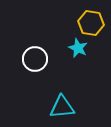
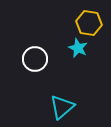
yellow hexagon: moved 2 px left
cyan triangle: rotated 36 degrees counterclockwise
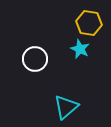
cyan star: moved 2 px right, 1 px down
cyan triangle: moved 4 px right
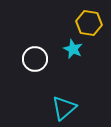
cyan star: moved 7 px left
cyan triangle: moved 2 px left, 1 px down
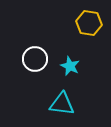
cyan star: moved 3 px left, 17 px down
cyan triangle: moved 2 px left, 4 px up; rotated 48 degrees clockwise
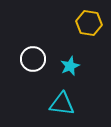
white circle: moved 2 px left
cyan star: rotated 24 degrees clockwise
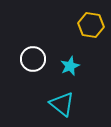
yellow hexagon: moved 2 px right, 2 px down
cyan triangle: rotated 32 degrees clockwise
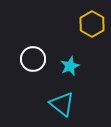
yellow hexagon: moved 1 px right, 1 px up; rotated 20 degrees clockwise
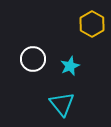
cyan triangle: rotated 12 degrees clockwise
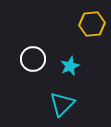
yellow hexagon: rotated 25 degrees clockwise
cyan triangle: rotated 24 degrees clockwise
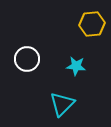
white circle: moved 6 px left
cyan star: moved 6 px right; rotated 30 degrees clockwise
